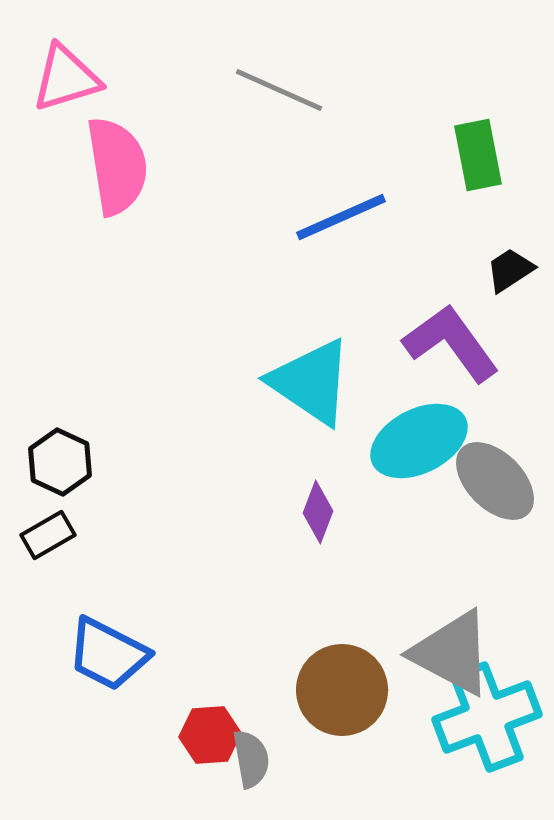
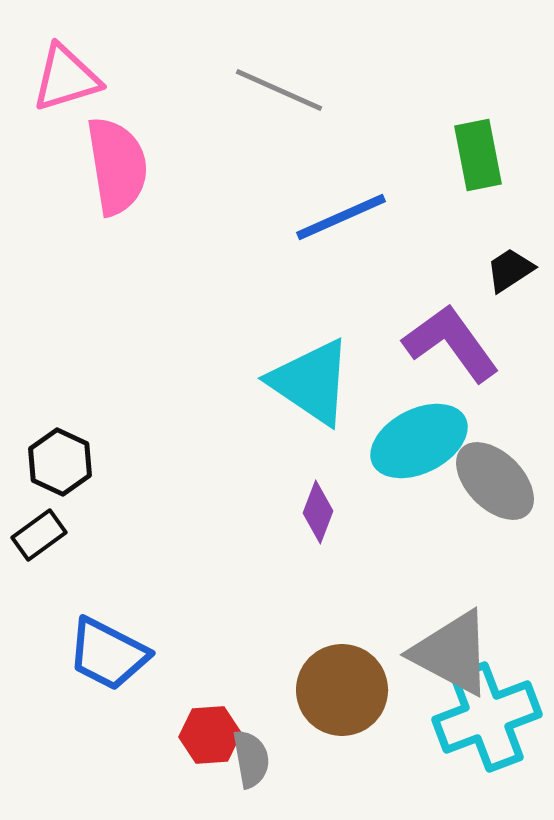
black rectangle: moved 9 px left; rotated 6 degrees counterclockwise
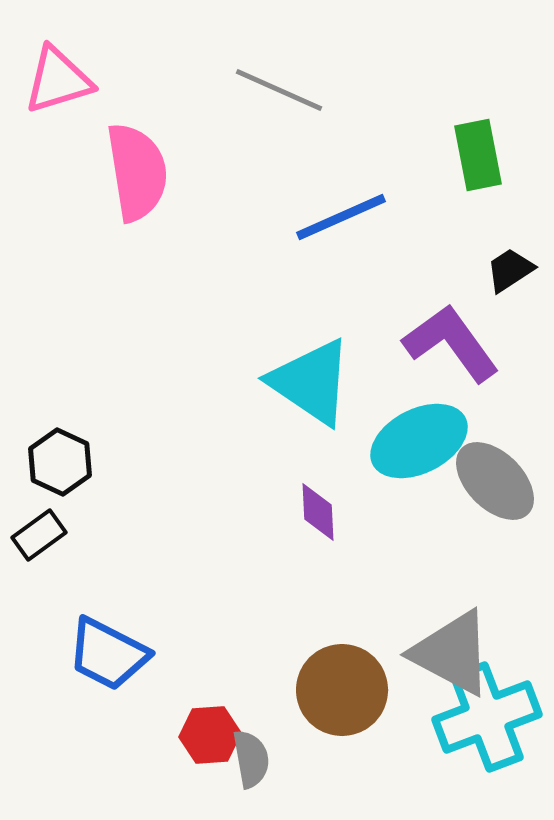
pink triangle: moved 8 px left, 2 px down
pink semicircle: moved 20 px right, 6 px down
purple diamond: rotated 24 degrees counterclockwise
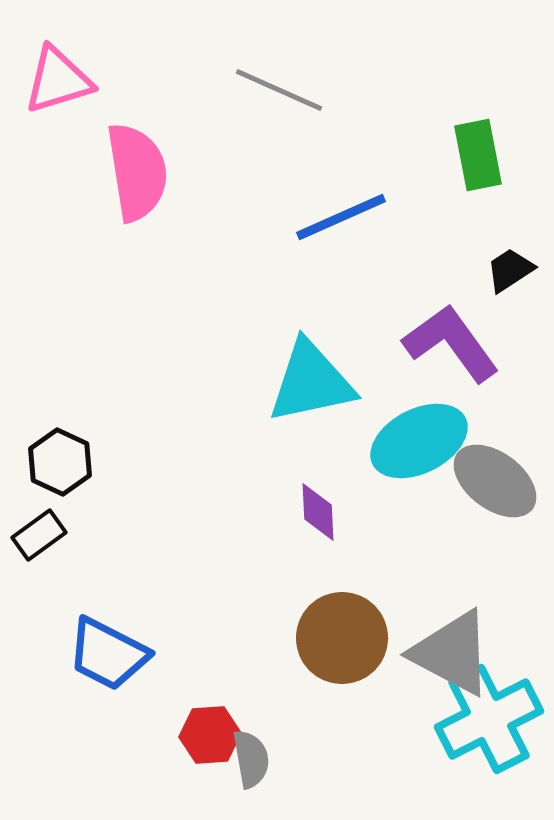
cyan triangle: rotated 46 degrees counterclockwise
gray ellipse: rotated 8 degrees counterclockwise
brown circle: moved 52 px up
cyan cross: moved 2 px right, 2 px down; rotated 6 degrees counterclockwise
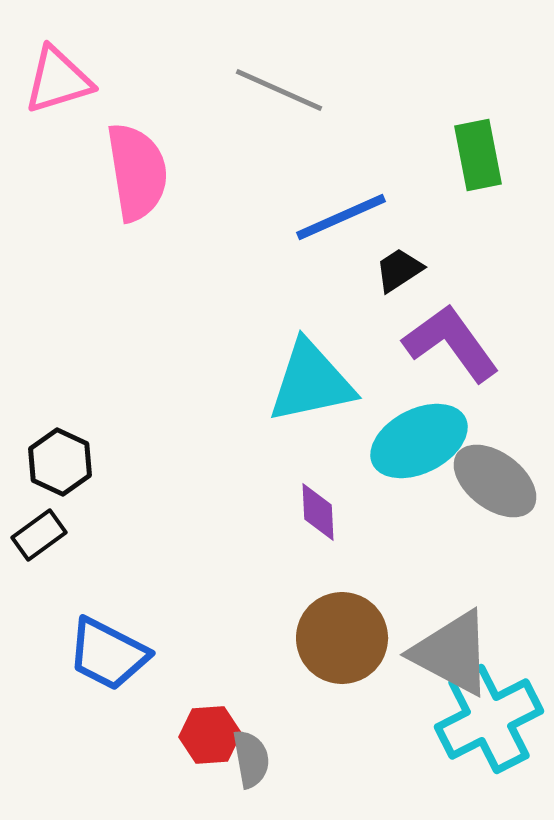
black trapezoid: moved 111 px left
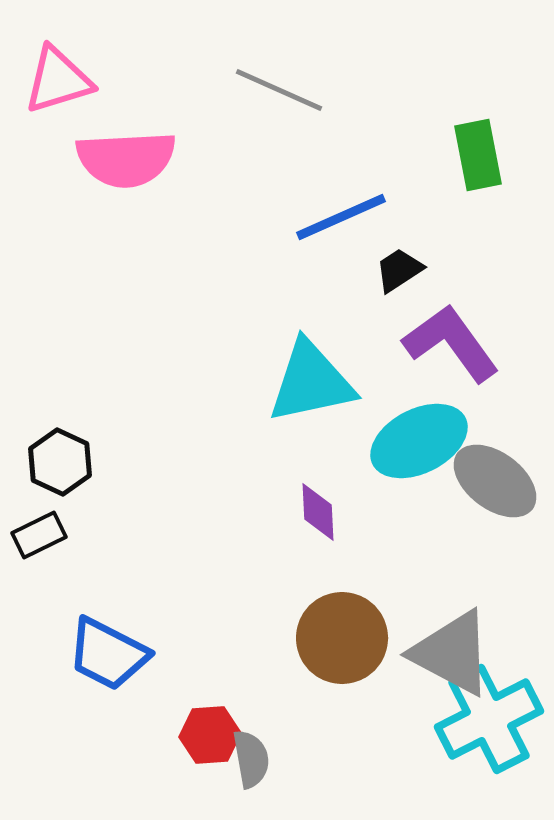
pink semicircle: moved 11 px left, 13 px up; rotated 96 degrees clockwise
black rectangle: rotated 10 degrees clockwise
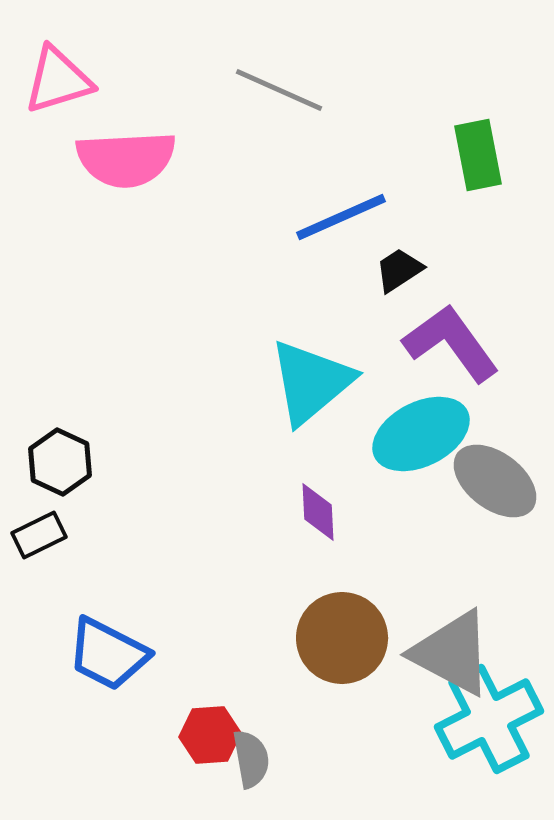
cyan triangle: rotated 28 degrees counterclockwise
cyan ellipse: moved 2 px right, 7 px up
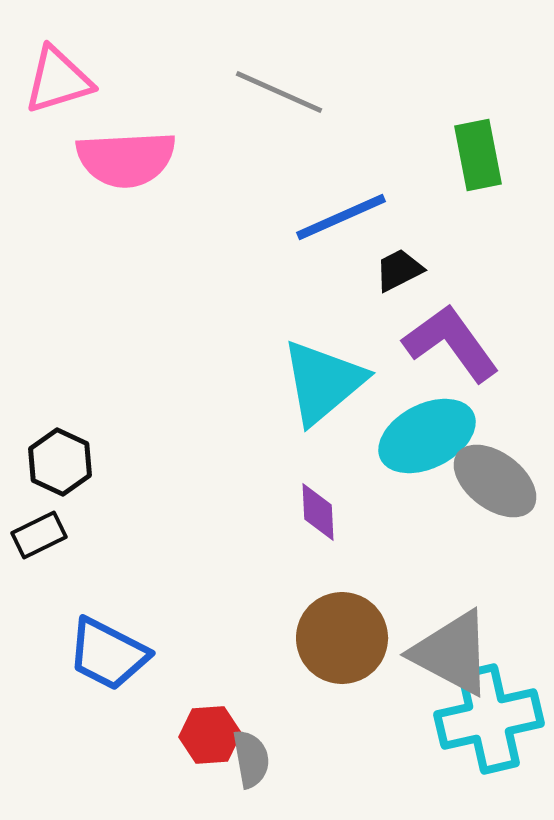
gray line: moved 2 px down
black trapezoid: rotated 6 degrees clockwise
cyan triangle: moved 12 px right
cyan ellipse: moved 6 px right, 2 px down
cyan cross: rotated 14 degrees clockwise
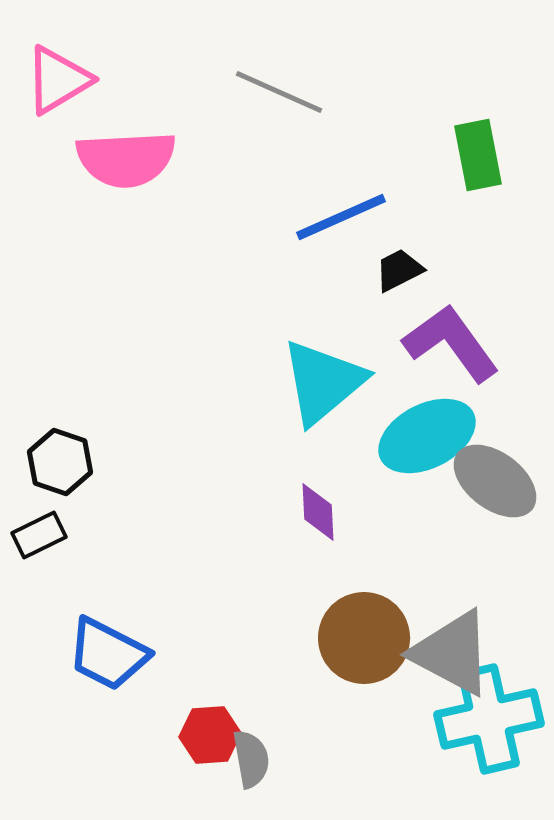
pink triangle: rotated 14 degrees counterclockwise
black hexagon: rotated 6 degrees counterclockwise
brown circle: moved 22 px right
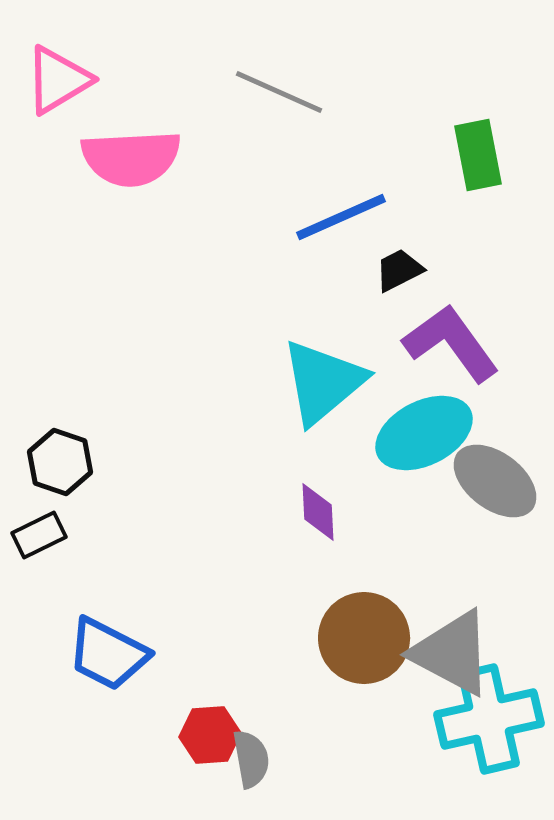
pink semicircle: moved 5 px right, 1 px up
cyan ellipse: moved 3 px left, 3 px up
